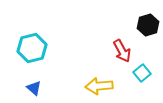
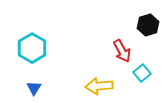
cyan hexagon: rotated 16 degrees counterclockwise
blue triangle: rotated 21 degrees clockwise
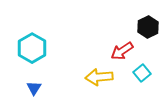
black hexagon: moved 2 px down; rotated 10 degrees counterclockwise
red arrow: rotated 85 degrees clockwise
yellow arrow: moved 9 px up
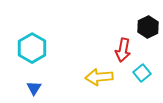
red arrow: moved 1 px right, 1 px up; rotated 45 degrees counterclockwise
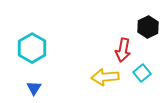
yellow arrow: moved 6 px right
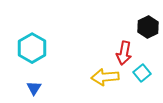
red arrow: moved 1 px right, 3 px down
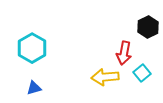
blue triangle: rotated 42 degrees clockwise
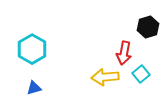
black hexagon: rotated 10 degrees clockwise
cyan hexagon: moved 1 px down
cyan square: moved 1 px left, 1 px down
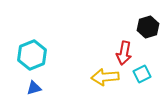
cyan hexagon: moved 6 px down; rotated 8 degrees clockwise
cyan square: moved 1 px right; rotated 12 degrees clockwise
